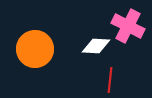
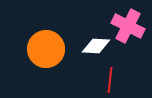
orange circle: moved 11 px right
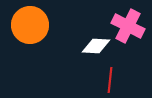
orange circle: moved 16 px left, 24 px up
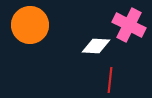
pink cross: moved 1 px right, 1 px up
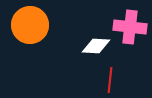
pink cross: moved 1 px right, 2 px down; rotated 20 degrees counterclockwise
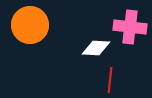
white diamond: moved 2 px down
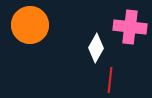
white diamond: rotated 64 degrees counterclockwise
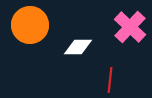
pink cross: rotated 36 degrees clockwise
white diamond: moved 18 px left, 1 px up; rotated 60 degrees clockwise
